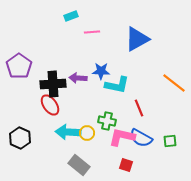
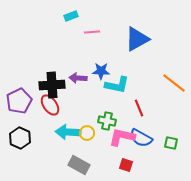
purple pentagon: moved 35 px down; rotated 10 degrees clockwise
black cross: moved 1 px left, 1 px down
green square: moved 1 px right, 2 px down; rotated 16 degrees clockwise
gray rectangle: rotated 10 degrees counterclockwise
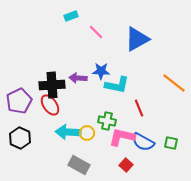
pink line: moved 4 px right; rotated 49 degrees clockwise
blue semicircle: moved 2 px right, 4 px down
red square: rotated 24 degrees clockwise
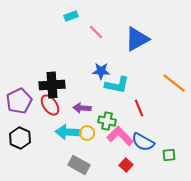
purple arrow: moved 4 px right, 30 px down
pink L-shape: moved 2 px left, 1 px up; rotated 32 degrees clockwise
green square: moved 2 px left, 12 px down; rotated 16 degrees counterclockwise
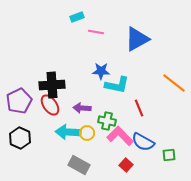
cyan rectangle: moved 6 px right, 1 px down
pink line: rotated 35 degrees counterclockwise
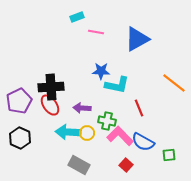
black cross: moved 1 px left, 2 px down
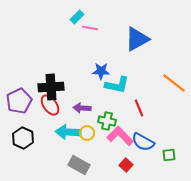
cyan rectangle: rotated 24 degrees counterclockwise
pink line: moved 6 px left, 4 px up
black hexagon: moved 3 px right
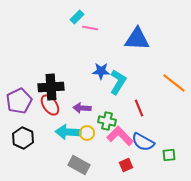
blue triangle: rotated 32 degrees clockwise
cyan L-shape: moved 1 px right, 3 px up; rotated 70 degrees counterclockwise
red square: rotated 24 degrees clockwise
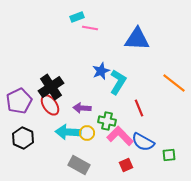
cyan rectangle: rotated 24 degrees clockwise
blue star: rotated 24 degrees counterclockwise
black cross: rotated 30 degrees counterclockwise
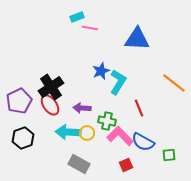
black hexagon: rotated 15 degrees clockwise
gray rectangle: moved 1 px up
